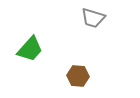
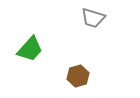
brown hexagon: rotated 20 degrees counterclockwise
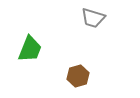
green trapezoid: rotated 20 degrees counterclockwise
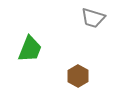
brown hexagon: rotated 15 degrees counterclockwise
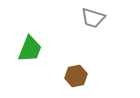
brown hexagon: moved 2 px left; rotated 20 degrees clockwise
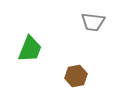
gray trapezoid: moved 4 px down; rotated 10 degrees counterclockwise
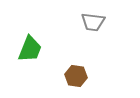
brown hexagon: rotated 20 degrees clockwise
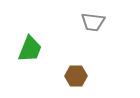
brown hexagon: rotated 10 degrees counterclockwise
